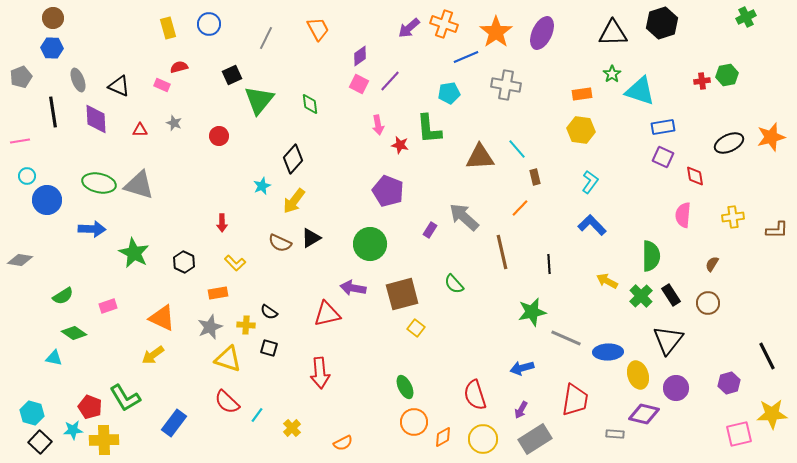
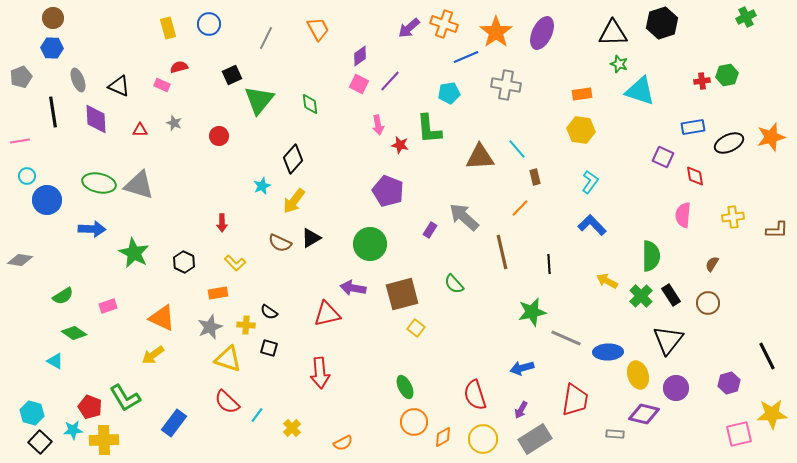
green star at (612, 74): moved 7 px right, 10 px up; rotated 18 degrees counterclockwise
blue rectangle at (663, 127): moved 30 px right
cyan triangle at (54, 358): moved 1 px right, 3 px down; rotated 18 degrees clockwise
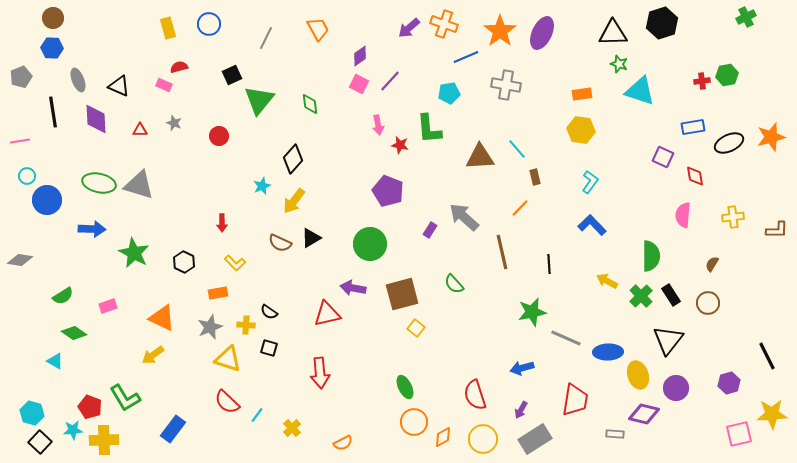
orange star at (496, 32): moved 4 px right, 1 px up
pink rectangle at (162, 85): moved 2 px right
blue rectangle at (174, 423): moved 1 px left, 6 px down
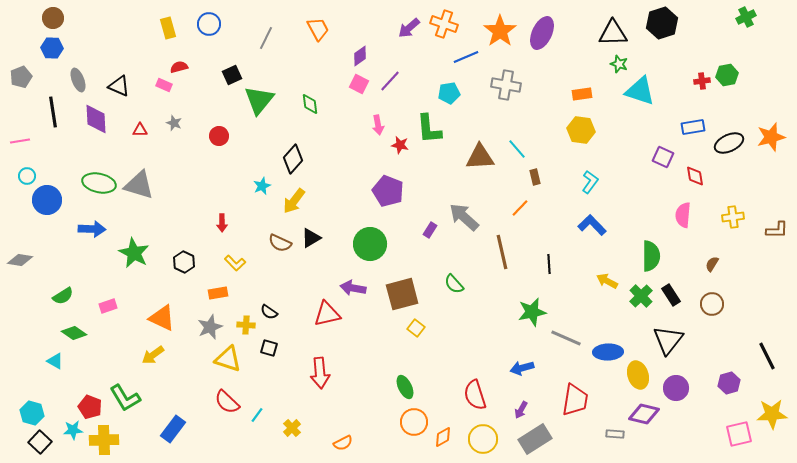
brown circle at (708, 303): moved 4 px right, 1 px down
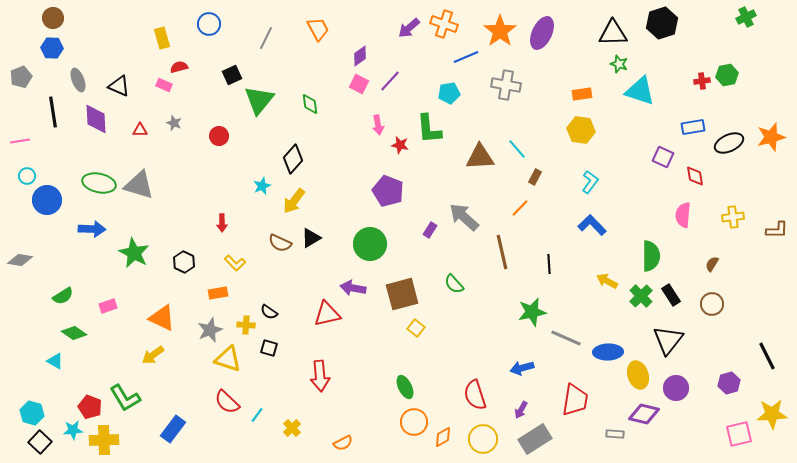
yellow rectangle at (168, 28): moved 6 px left, 10 px down
brown rectangle at (535, 177): rotated 42 degrees clockwise
gray star at (210, 327): moved 3 px down
red arrow at (320, 373): moved 3 px down
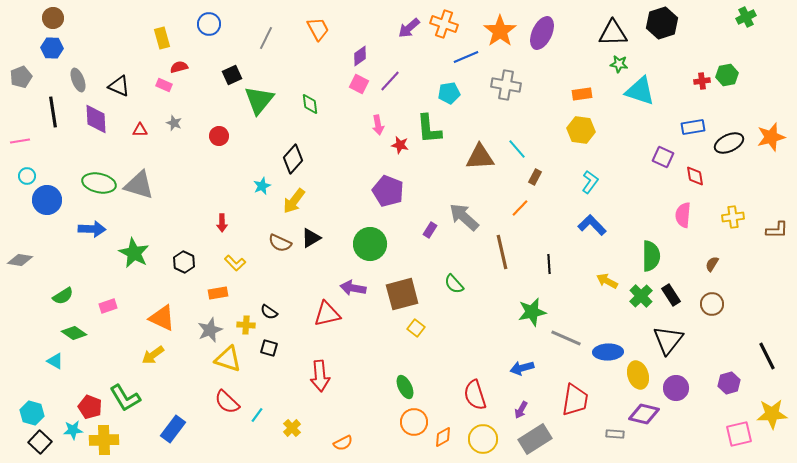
green star at (619, 64): rotated 12 degrees counterclockwise
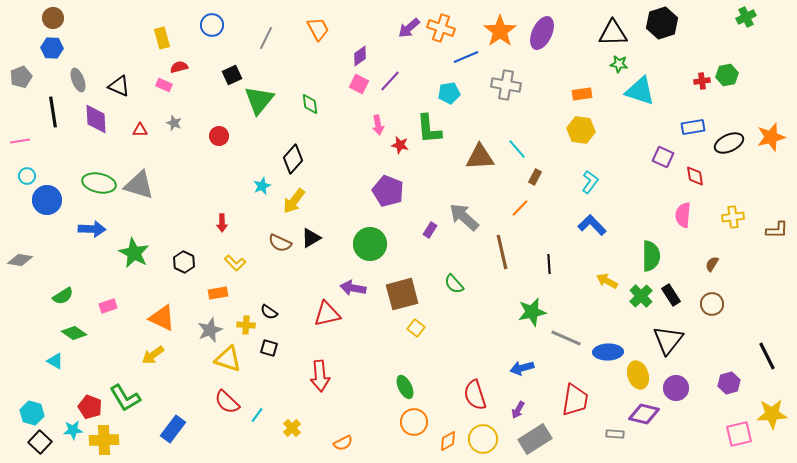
blue circle at (209, 24): moved 3 px right, 1 px down
orange cross at (444, 24): moved 3 px left, 4 px down
purple arrow at (521, 410): moved 3 px left
orange diamond at (443, 437): moved 5 px right, 4 px down
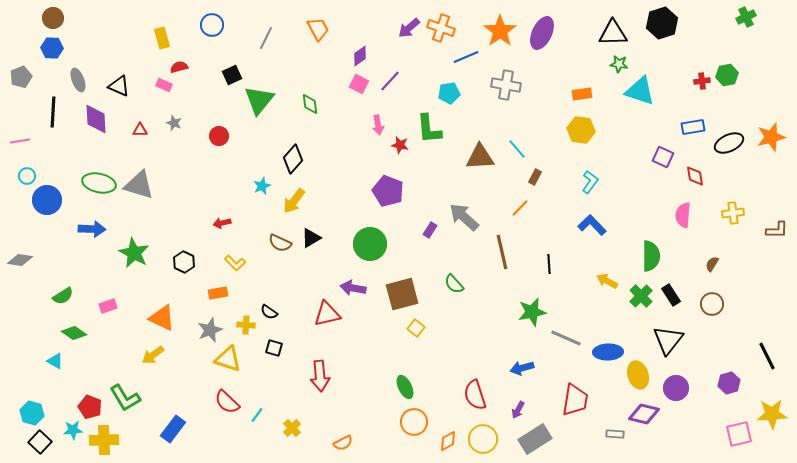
black line at (53, 112): rotated 12 degrees clockwise
yellow cross at (733, 217): moved 4 px up
red arrow at (222, 223): rotated 78 degrees clockwise
black square at (269, 348): moved 5 px right
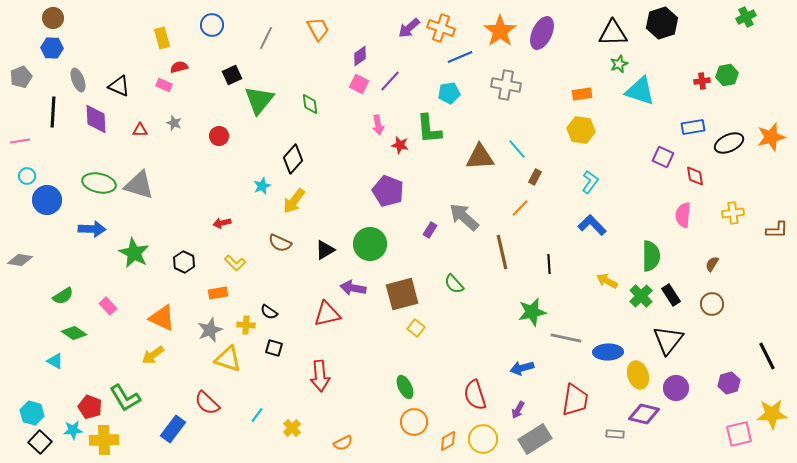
blue line at (466, 57): moved 6 px left
green star at (619, 64): rotated 30 degrees counterclockwise
black triangle at (311, 238): moved 14 px right, 12 px down
pink rectangle at (108, 306): rotated 66 degrees clockwise
gray line at (566, 338): rotated 12 degrees counterclockwise
red semicircle at (227, 402): moved 20 px left, 1 px down
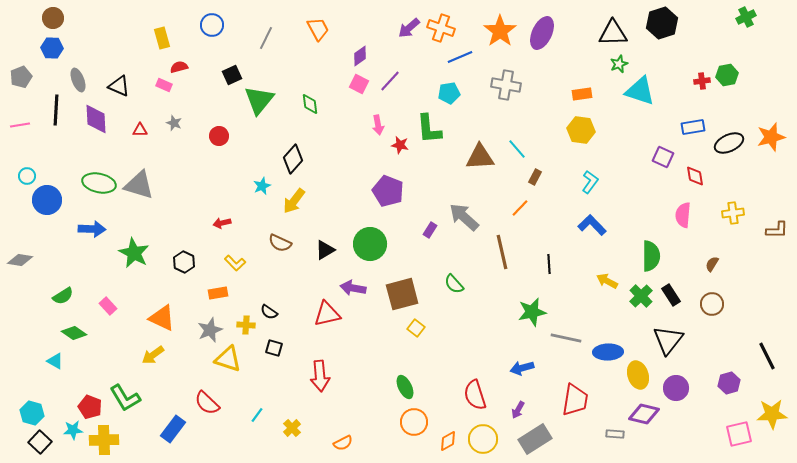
black line at (53, 112): moved 3 px right, 2 px up
pink line at (20, 141): moved 16 px up
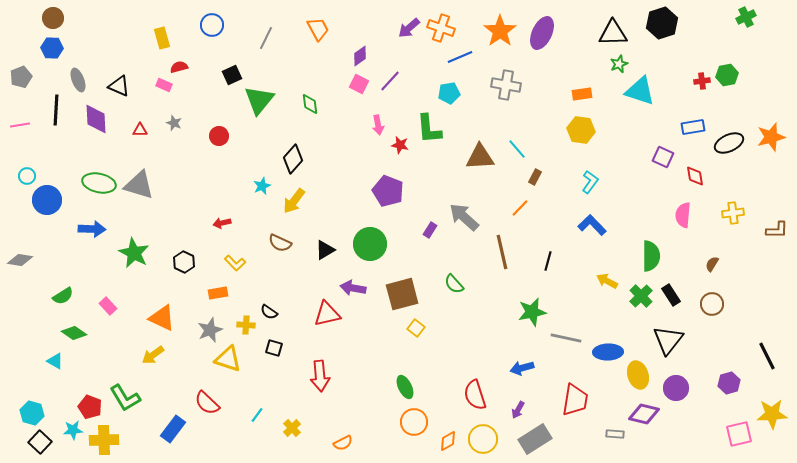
black line at (549, 264): moved 1 px left, 3 px up; rotated 18 degrees clockwise
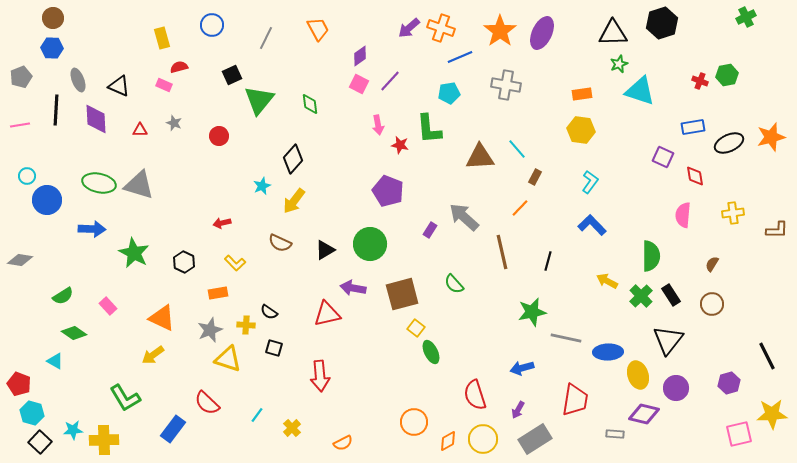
red cross at (702, 81): moved 2 px left; rotated 28 degrees clockwise
green ellipse at (405, 387): moved 26 px right, 35 px up
red pentagon at (90, 407): moved 71 px left, 23 px up
